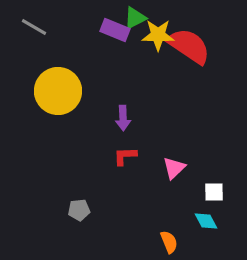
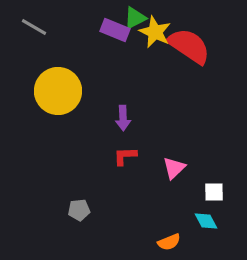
yellow star: moved 3 px left, 3 px up; rotated 24 degrees clockwise
orange semicircle: rotated 90 degrees clockwise
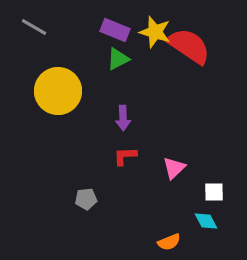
green triangle: moved 17 px left, 41 px down
yellow star: rotated 8 degrees counterclockwise
gray pentagon: moved 7 px right, 11 px up
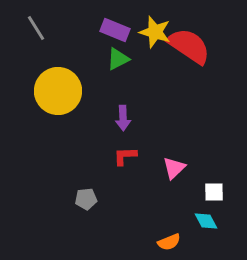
gray line: moved 2 px right, 1 px down; rotated 28 degrees clockwise
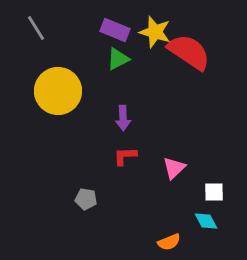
red semicircle: moved 6 px down
gray pentagon: rotated 15 degrees clockwise
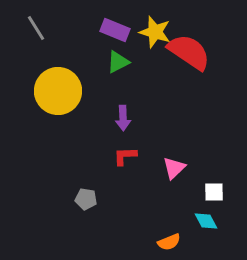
green triangle: moved 3 px down
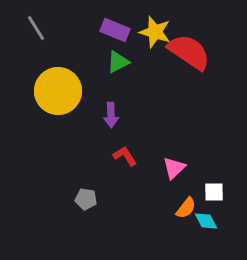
purple arrow: moved 12 px left, 3 px up
red L-shape: rotated 60 degrees clockwise
orange semicircle: moved 17 px right, 34 px up; rotated 30 degrees counterclockwise
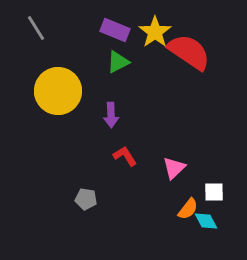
yellow star: rotated 20 degrees clockwise
orange semicircle: moved 2 px right, 1 px down
